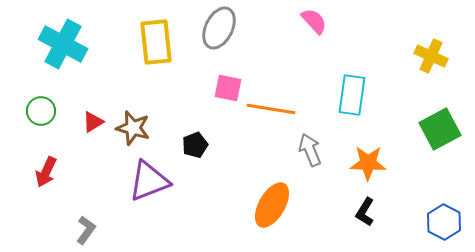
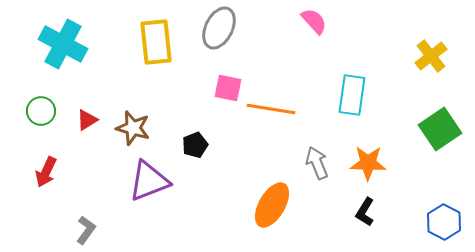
yellow cross: rotated 28 degrees clockwise
red triangle: moved 6 px left, 2 px up
green square: rotated 6 degrees counterclockwise
gray arrow: moved 7 px right, 13 px down
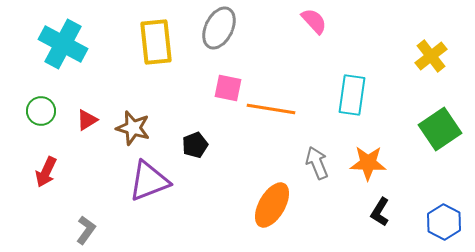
black L-shape: moved 15 px right
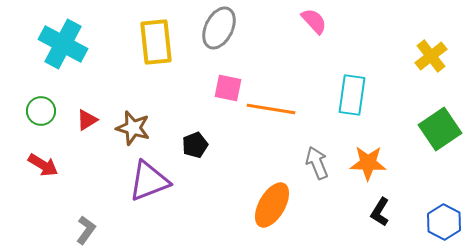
red arrow: moved 3 px left, 7 px up; rotated 84 degrees counterclockwise
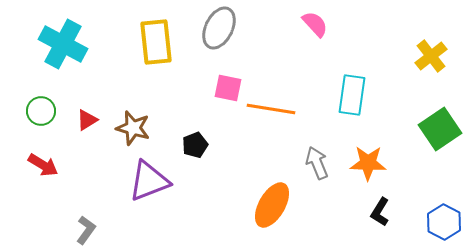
pink semicircle: moved 1 px right, 3 px down
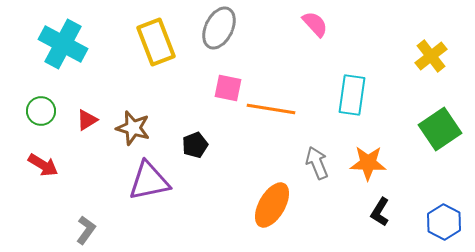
yellow rectangle: rotated 15 degrees counterclockwise
purple triangle: rotated 9 degrees clockwise
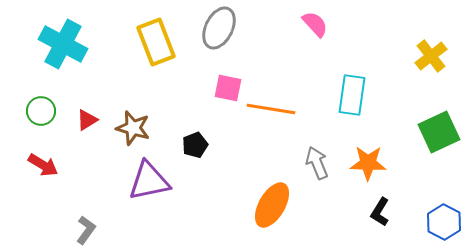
green square: moved 1 px left, 3 px down; rotated 9 degrees clockwise
